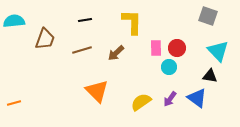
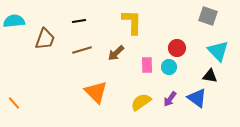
black line: moved 6 px left, 1 px down
pink rectangle: moved 9 px left, 17 px down
orange triangle: moved 1 px left, 1 px down
orange line: rotated 64 degrees clockwise
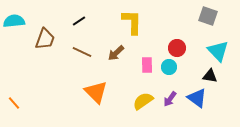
black line: rotated 24 degrees counterclockwise
brown line: moved 2 px down; rotated 42 degrees clockwise
yellow semicircle: moved 2 px right, 1 px up
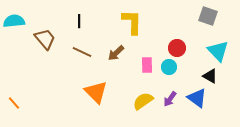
black line: rotated 56 degrees counterclockwise
brown trapezoid: rotated 60 degrees counterclockwise
black triangle: rotated 21 degrees clockwise
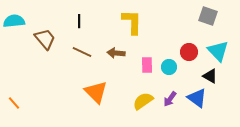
red circle: moved 12 px right, 4 px down
brown arrow: rotated 48 degrees clockwise
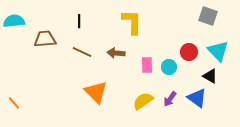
brown trapezoid: rotated 55 degrees counterclockwise
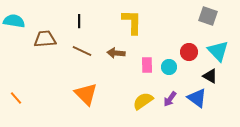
cyan semicircle: rotated 15 degrees clockwise
brown line: moved 1 px up
orange triangle: moved 10 px left, 2 px down
orange line: moved 2 px right, 5 px up
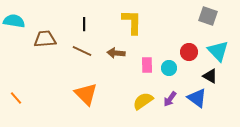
black line: moved 5 px right, 3 px down
cyan circle: moved 1 px down
